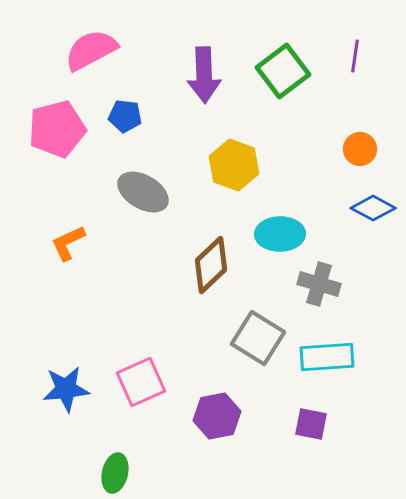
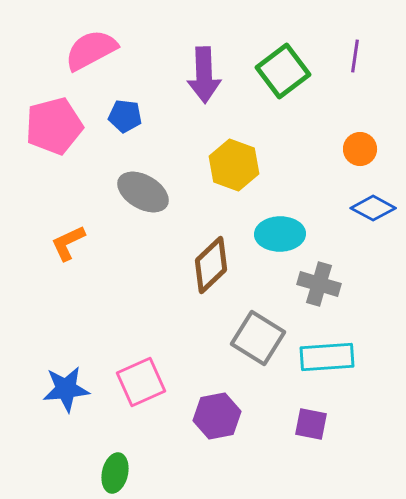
pink pentagon: moved 3 px left, 3 px up
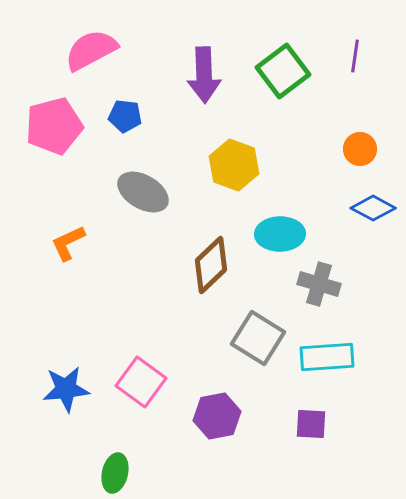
pink square: rotated 30 degrees counterclockwise
purple square: rotated 8 degrees counterclockwise
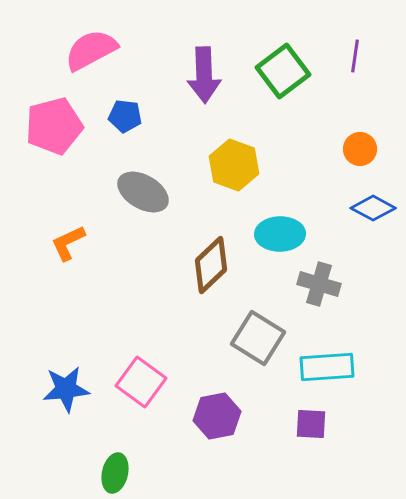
cyan rectangle: moved 10 px down
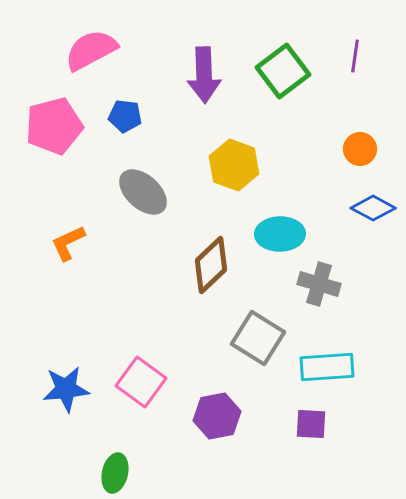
gray ellipse: rotated 12 degrees clockwise
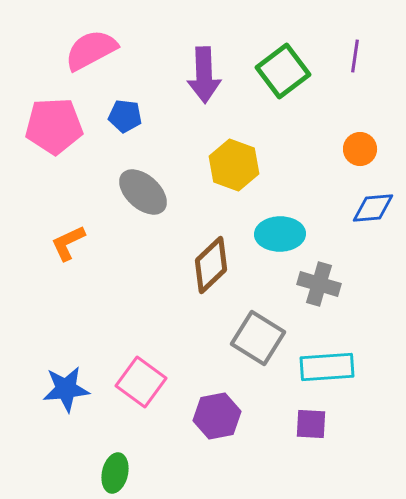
pink pentagon: rotated 12 degrees clockwise
blue diamond: rotated 33 degrees counterclockwise
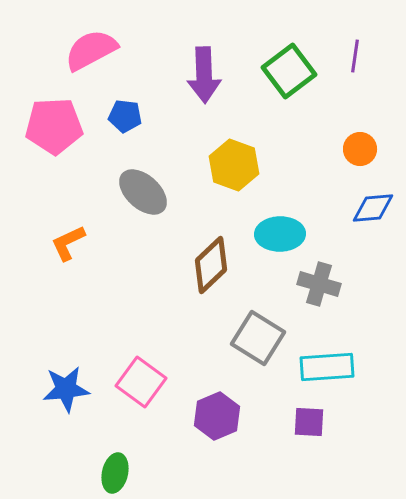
green square: moved 6 px right
purple hexagon: rotated 12 degrees counterclockwise
purple square: moved 2 px left, 2 px up
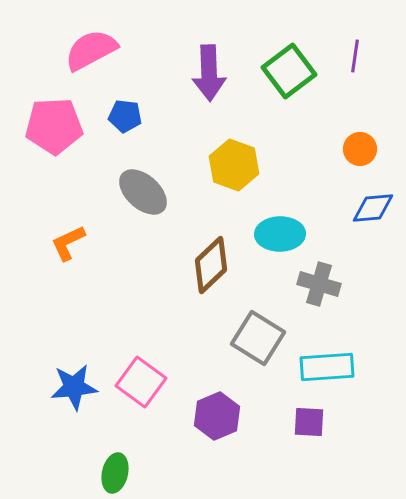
purple arrow: moved 5 px right, 2 px up
blue star: moved 8 px right, 2 px up
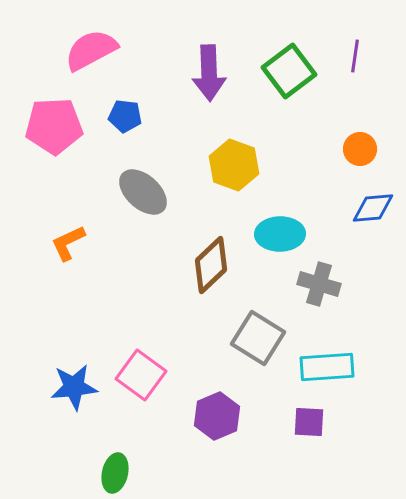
pink square: moved 7 px up
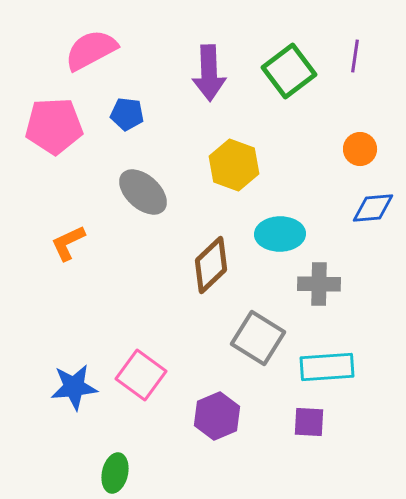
blue pentagon: moved 2 px right, 2 px up
gray cross: rotated 15 degrees counterclockwise
